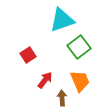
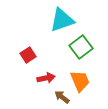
green square: moved 2 px right
red arrow: moved 1 px right, 2 px up; rotated 42 degrees clockwise
brown arrow: moved 1 px up; rotated 49 degrees counterclockwise
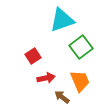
red square: moved 5 px right, 1 px down
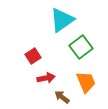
cyan triangle: rotated 16 degrees counterclockwise
orange trapezoid: moved 6 px right, 1 px down
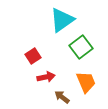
red arrow: moved 1 px up
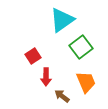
red arrow: rotated 102 degrees clockwise
brown arrow: moved 1 px up
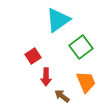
cyan triangle: moved 4 px left
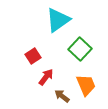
green square: moved 1 px left, 2 px down; rotated 10 degrees counterclockwise
red arrow: rotated 144 degrees counterclockwise
orange trapezoid: moved 3 px down
